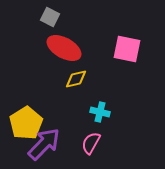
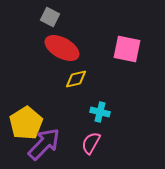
red ellipse: moved 2 px left
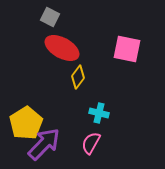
yellow diamond: moved 2 px right, 2 px up; rotated 40 degrees counterclockwise
cyan cross: moved 1 px left, 1 px down
